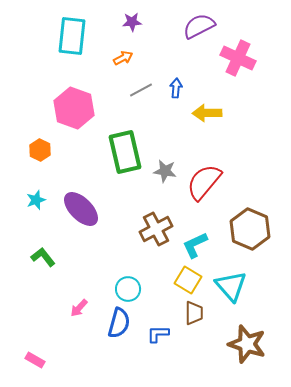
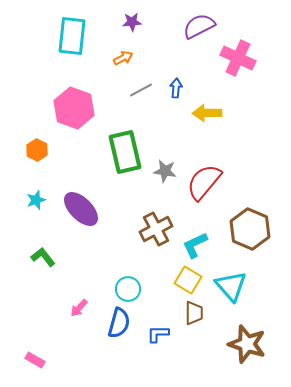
orange hexagon: moved 3 px left
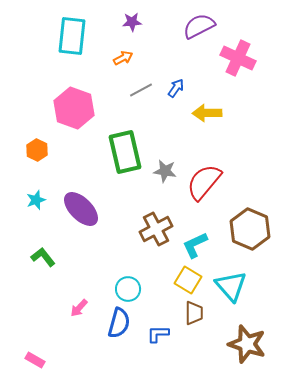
blue arrow: rotated 30 degrees clockwise
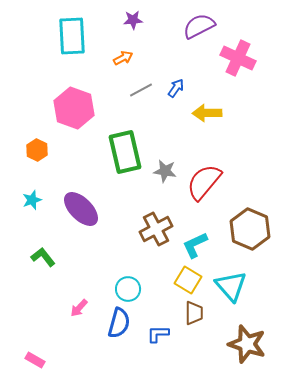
purple star: moved 1 px right, 2 px up
cyan rectangle: rotated 9 degrees counterclockwise
cyan star: moved 4 px left
